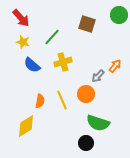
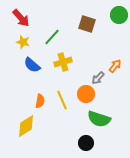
gray arrow: moved 2 px down
green semicircle: moved 1 px right, 4 px up
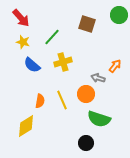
gray arrow: rotated 64 degrees clockwise
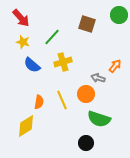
orange semicircle: moved 1 px left, 1 px down
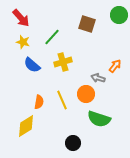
black circle: moved 13 px left
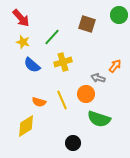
orange semicircle: rotated 96 degrees clockwise
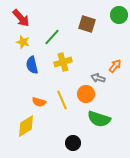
blue semicircle: rotated 36 degrees clockwise
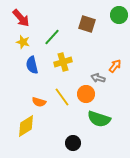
yellow line: moved 3 px up; rotated 12 degrees counterclockwise
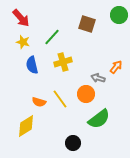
orange arrow: moved 1 px right, 1 px down
yellow line: moved 2 px left, 2 px down
green semicircle: rotated 55 degrees counterclockwise
